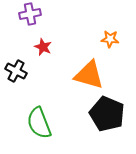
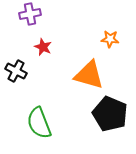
black pentagon: moved 3 px right
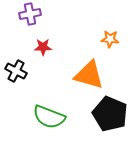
red star: rotated 24 degrees counterclockwise
green semicircle: moved 10 px right, 6 px up; rotated 48 degrees counterclockwise
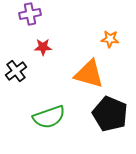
black cross: rotated 25 degrees clockwise
orange triangle: moved 1 px up
green semicircle: rotated 40 degrees counterclockwise
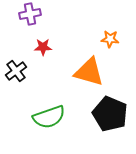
orange triangle: moved 2 px up
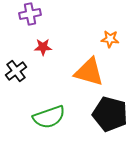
black pentagon: rotated 8 degrees counterclockwise
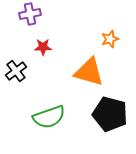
orange star: rotated 24 degrees counterclockwise
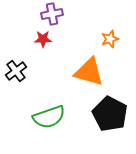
purple cross: moved 22 px right
red star: moved 8 px up
black pentagon: rotated 12 degrees clockwise
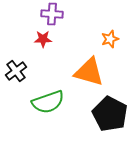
purple cross: rotated 15 degrees clockwise
green semicircle: moved 1 px left, 15 px up
